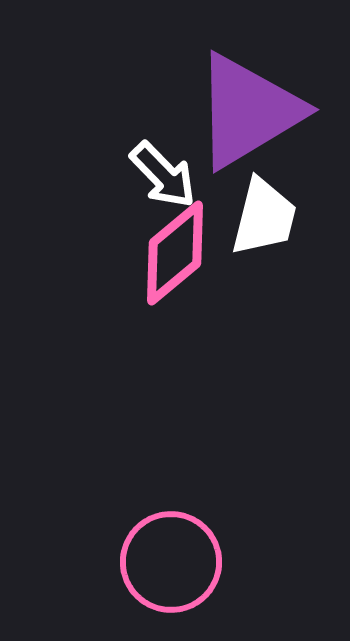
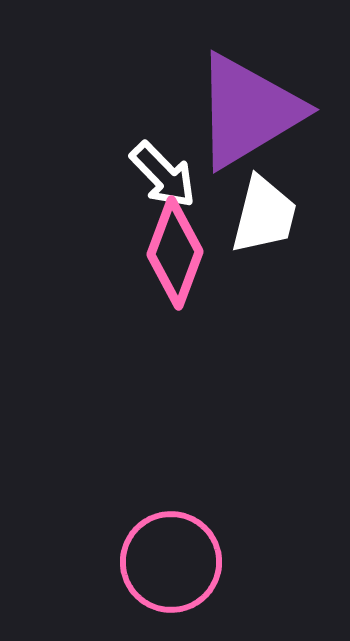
white trapezoid: moved 2 px up
pink diamond: rotated 30 degrees counterclockwise
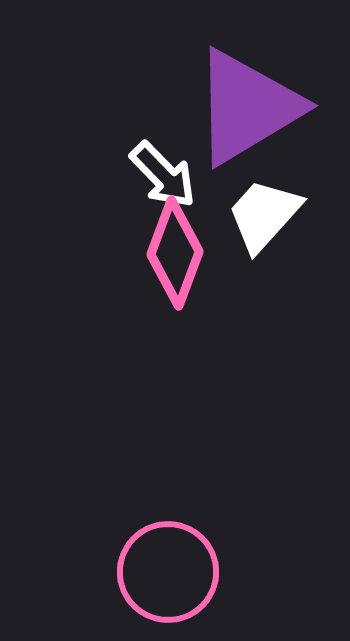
purple triangle: moved 1 px left, 4 px up
white trapezoid: rotated 152 degrees counterclockwise
pink circle: moved 3 px left, 10 px down
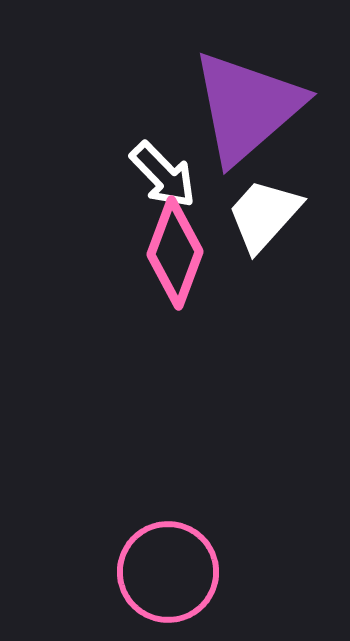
purple triangle: rotated 10 degrees counterclockwise
